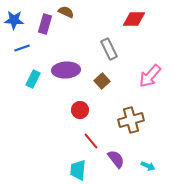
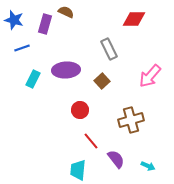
blue star: rotated 12 degrees clockwise
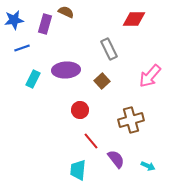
blue star: rotated 24 degrees counterclockwise
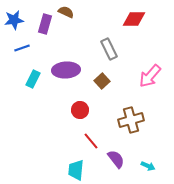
cyan trapezoid: moved 2 px left
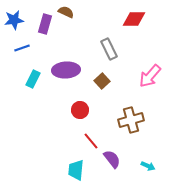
purple semicircle: moved 4 px left
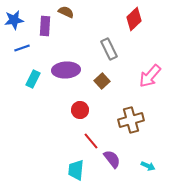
red diamond: rotated 45 degrees counterclockwise
purple rectangle: moved 2 px down; rotated 12 degrees counterclockwise
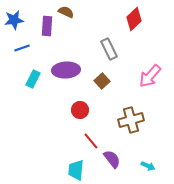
purple rectangle: moved 2 px right
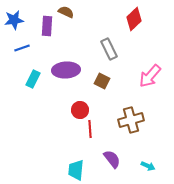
brown square: rotated 21 degrees counterclockwise
red line: moved 1 px left, 12 px up; rotated 36 degrees clockwise
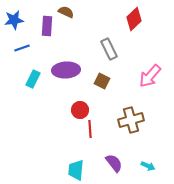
purple semicircle: moved 2 px right, 4 px down
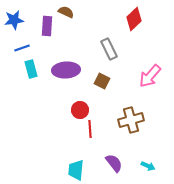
cyan rectangle: moved 2 px left, 10 px up; rotated 42 degrees counterclockwise
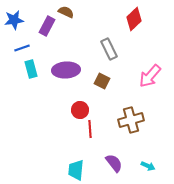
purple rectangle: rotated 24 degrees clockwise
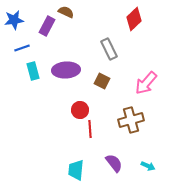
cyan rectangle: moved 2 px right, 2 px down
pink arrow: moved 4 px left, 7 px down
